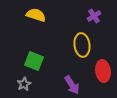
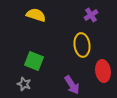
purple cross: moved 3 px left, 1 px up
gray star: rotated 24 degrees counterclockwise
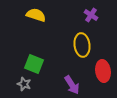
purple cross: rotated 24 degrees counterclockwise
green square: moved 3 px down
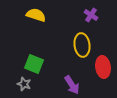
red ellipse: moved 4 px up
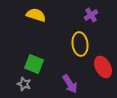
purple cross: rotated 24 degrees clockwise
yellow ellipse: moved 2 px left, 1 px up
red ellipse: rotated 20 degrees counterclockwise
purple arrow: moved 2 px left, 1 px up
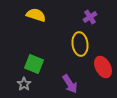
purple cross: moved 1 px left, 2 px down
gray star: rotated 16 degrees clockwise
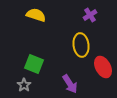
purple cross: moved 2 px up
yellow ellipse: moved 1 px right, 1 px down
gray star: moved 1 px down
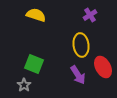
purple arrow: moved 8 px right, 9 px up
